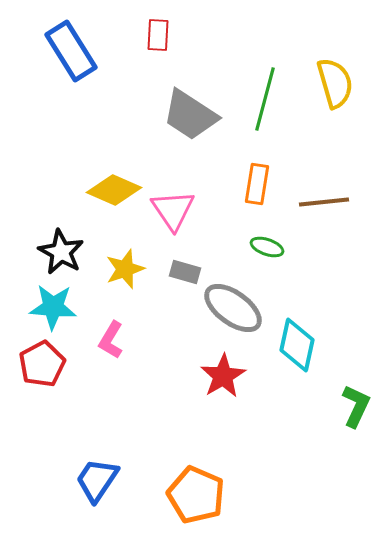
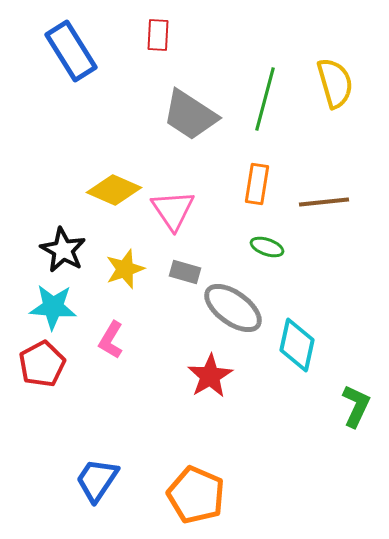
black star: moved 2 px right, 2 px up
red star: moved 13 px left
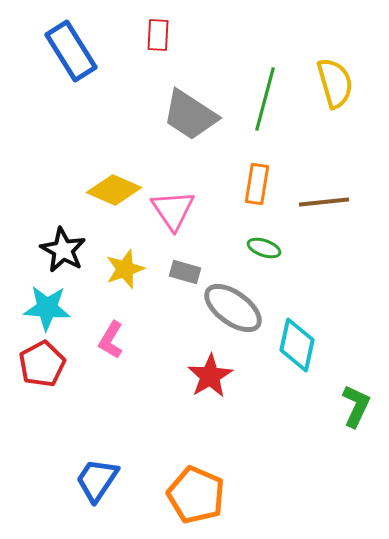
green ellipse: moved 3 px left, 1 px down
cyan star: moved 6 px left, 1 px down
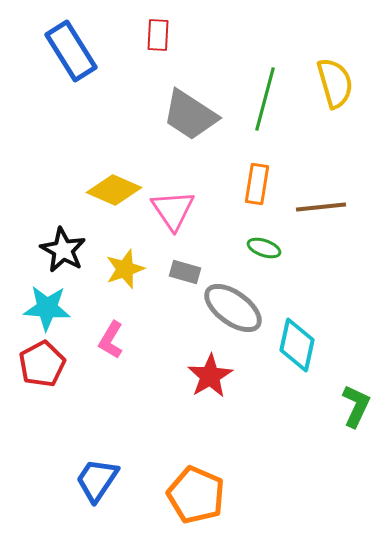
brown line: moved 3 px left, 5 px down
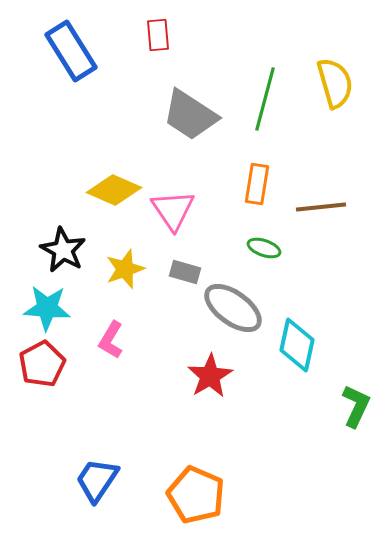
red rectangle: rotated 8 degrees counterclockwise
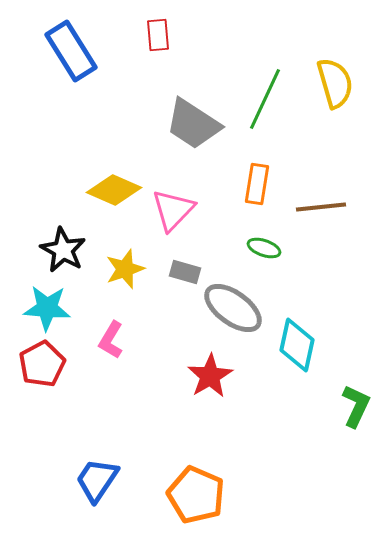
green line: rotated 10 degrees clockwise
gray trapezoid: moved 3 px right, 9 px down
pink triangle: rotated 18 degrees clockwise
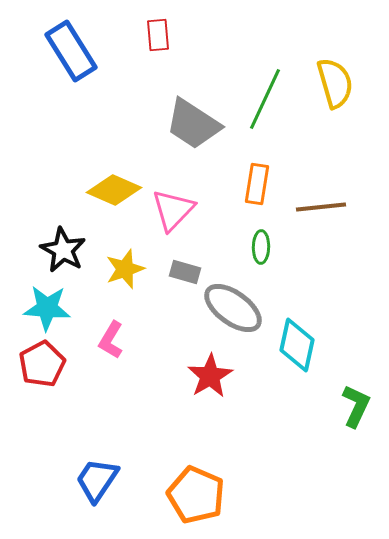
green ellipse: moved 3 px left, 1 px up; rotated 72 degrees clockwise
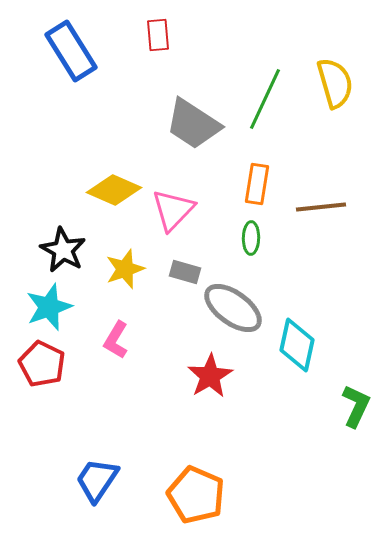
green ellipse: moved 10 px left, 9 px up
cyan star: moved 2 px right, 1 px up; rotated 24 degrees counterclockwise
pink L-shape: moved 5 px right
red pentagon: rotated 18 degrees counterclockwise
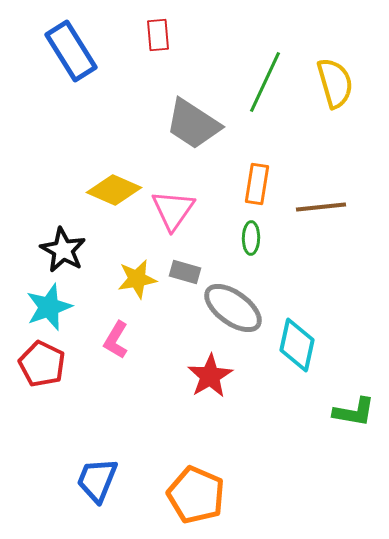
green line: moved 17 px up
pink triangle: rotated 9 degrees counterclockwise
yellow star: moved 12 px right, 10 px down; rotated 9 degrees clockwise
green L-shape: moved 2 px left, 6 px down; rotated 75 degrees clockwise
blue trapezoid: rotated 12 degrees counterclockwise
